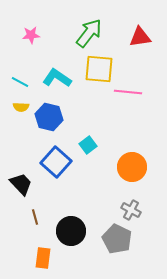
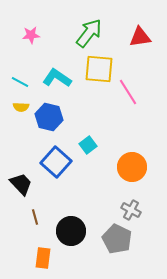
pink line: rotated 52 degrees clockwise
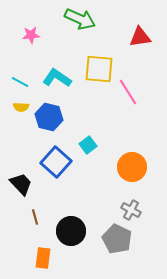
green arrow: moved 9 px left, 14 px up; rotated 76 degrees clockwise
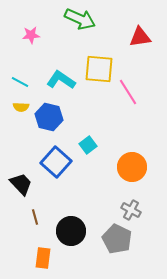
cyan L-shape: moved 4 px right, 2 px down
